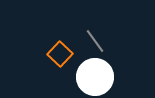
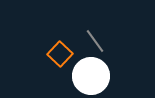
white circle: moved 4 px left, 1 px up
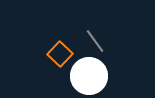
white circle: moved 2 px left
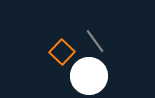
orange square: moved 2 px right, 2 px up
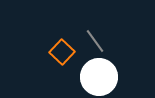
white circle: moved 10 px right, 1 px down
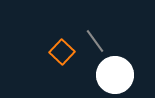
white circle: moved 16 px right, 2 px up
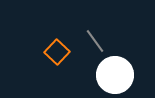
orange square: moved 5 px left
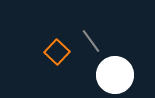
gray line: moved 4 px left
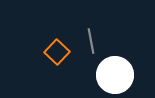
gray line: rotated 25 degrees clockwise
